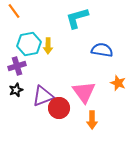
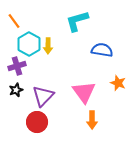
orange line: moved 10 px down
cyan L-shape: moved 3 px down
cyan hexagon: rotated 20 degrees counterclockwise
purple triangle: rotated 25 degrees counterclockwise
red circle: moved 22 px left, 14 px down
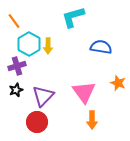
cyan L-shape: moved 4 px left, 4 px up
blue semicircle: moved 1 px left, 3 px up
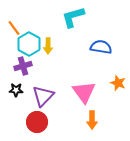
orange line: moved 7 px down
purple cross: moved 6 px right
black star: rotated 24 degrees clockwise
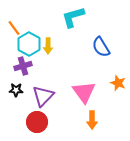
blue semicircle: rotated 130 degrees counterclockwise
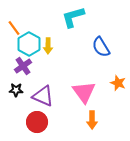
purple cross: rotated 18 degrees counterclockwise
purple triangle: rotated 50 degrees counterclockwise
